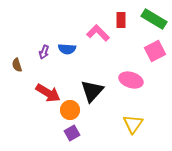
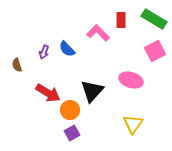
blue semicircle: rotated 42 degrees clockwise
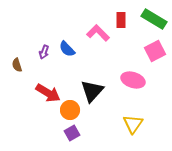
pink ellipse: moved 2 px right
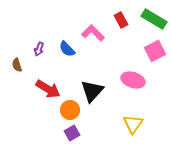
red rectangle: rotated 28 degrees counterclockwise
pink L-shape: moved 5 px left
purple arrow: moved 5 px left, 3 px up
red arrow: moved 4 px up
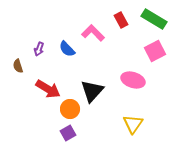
brown semicircle: moved 1 px right, 1 px down
orange circle: moved 1 px up
purple square: moved 4 px left
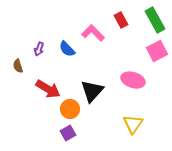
green rectangle: moved 1 px right, 1 px down; rotated 30 degrees clockwise
pink square: moved 2 px right
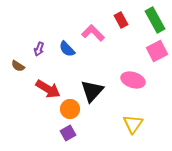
brown semicircle: rotated 40 degrees counterclockwise
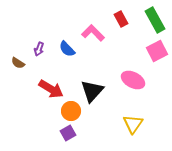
red rectangle: moved 1 px up
brown semicircle: moved 3 px up
pink ellipse: rotated 10 degrees clockwise
red arrow: moved 3 px right
orange circle: moved 1 px right, 2 px down
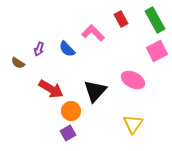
black triangle: moved 3 px right
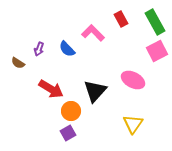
green rectangle: moved 2 px down
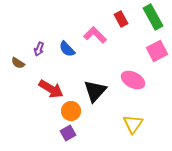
green rectangle: moved 2 px left, 5 px up
pink L-shape: moved 2 px right, 2 px down
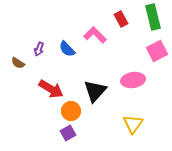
green rectangle: rotated 15 degrees clockwise
pink ellipse: rotated 35 degrees counterclockwise
